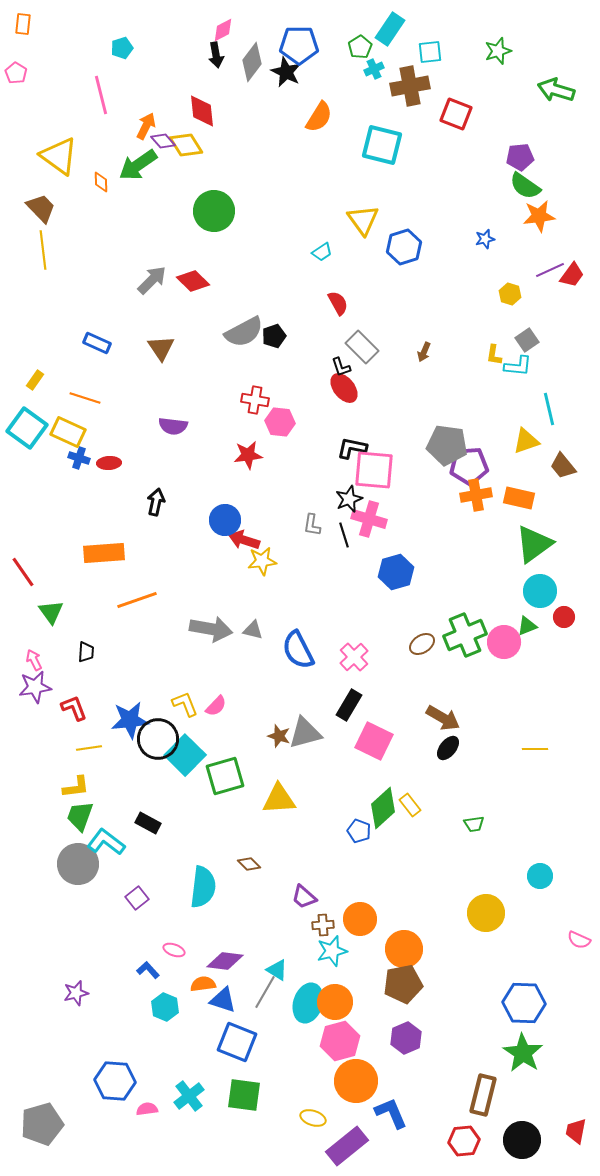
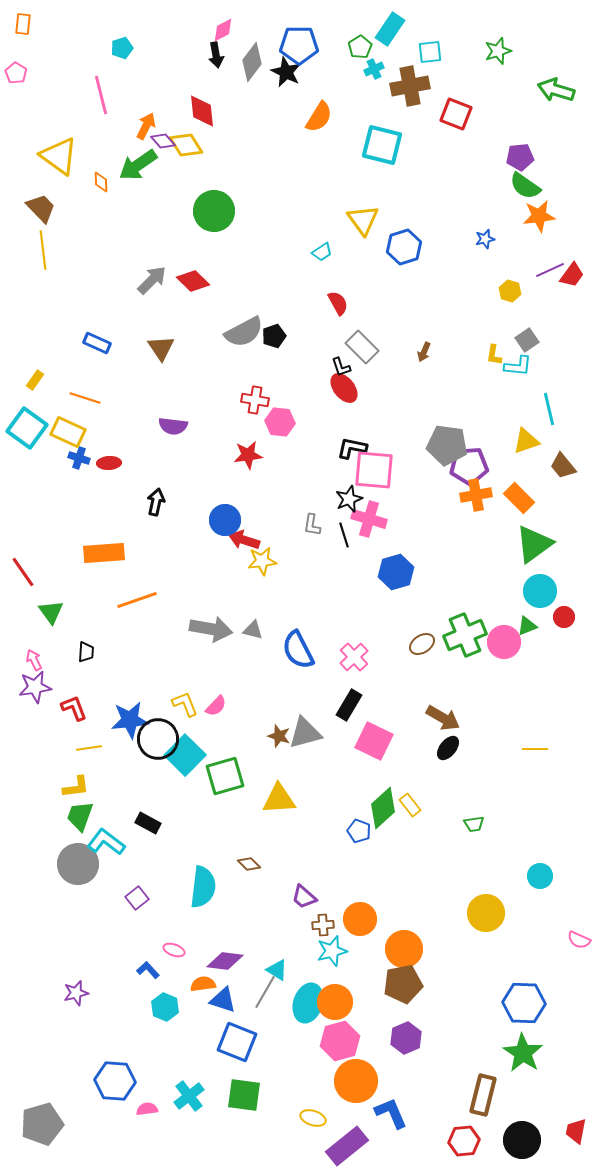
yellow hexagon at (510, 294): moved 3 px up
orange rectangle at (519, 498): rotated 32 degrees clockwise
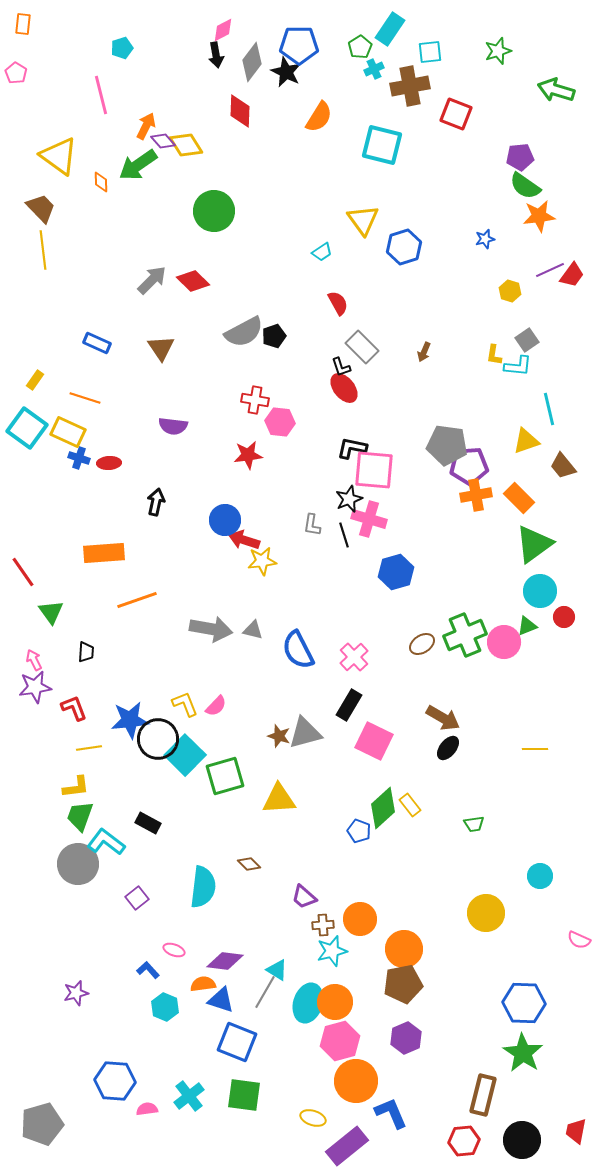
red diamond at (202, 111): moved 38 px right; rotated 8 degrees clockwise
blue triangle at (223, 1000): moved 2 px left
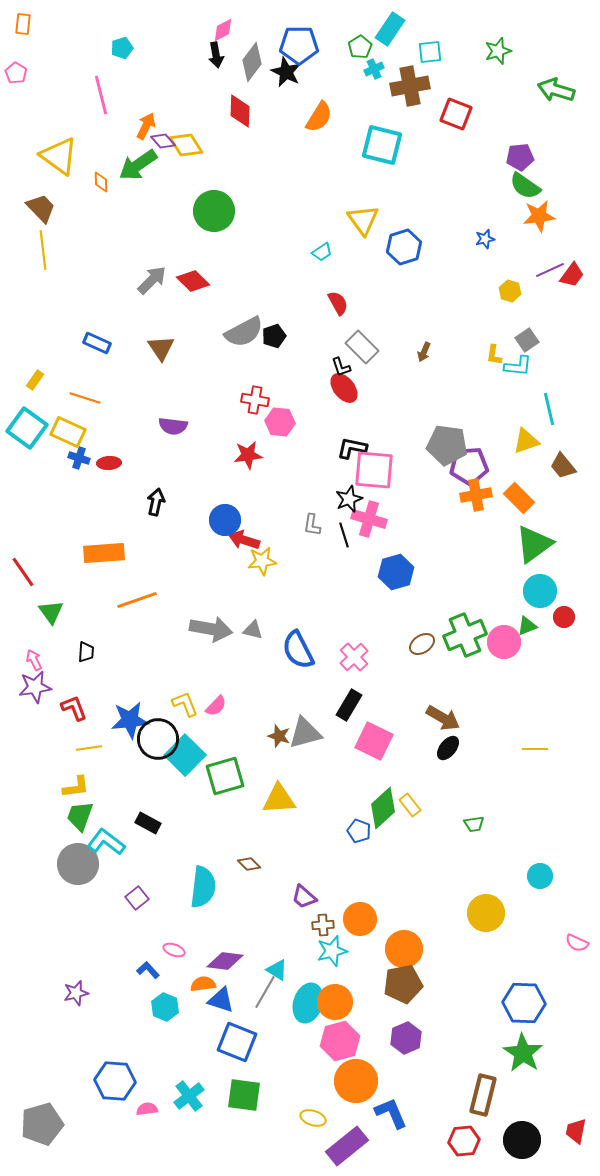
pink semicircle at (579, 940): moved 2 px left, 3 px down
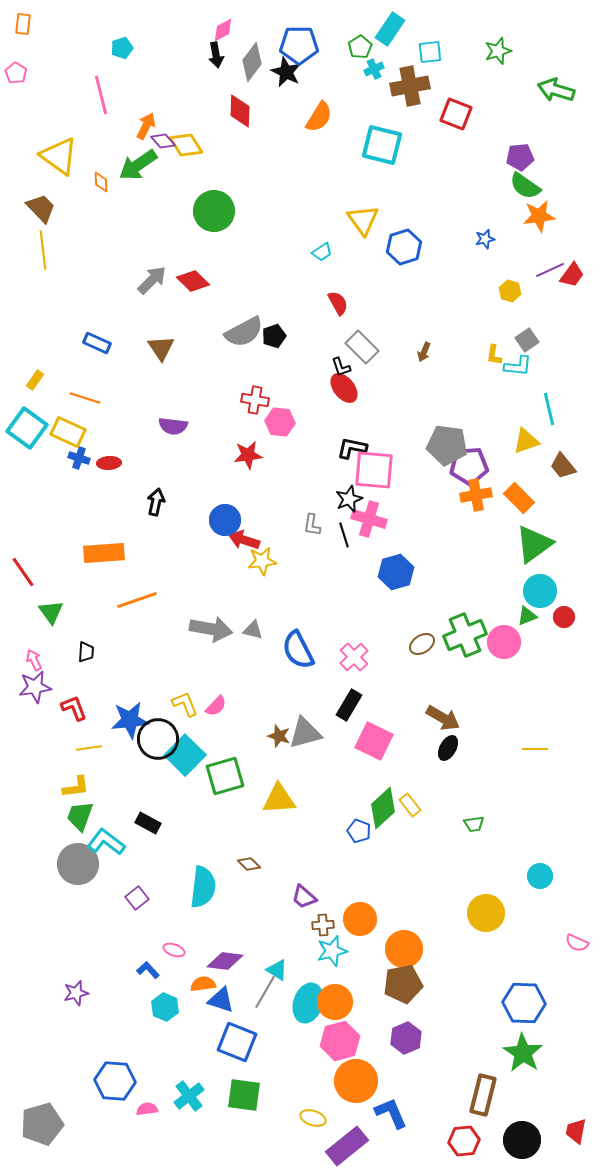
green triangle at (527, 626): moved 10 px up
black ellipse at (448, 748): rotated 10 degrees counterclockwise
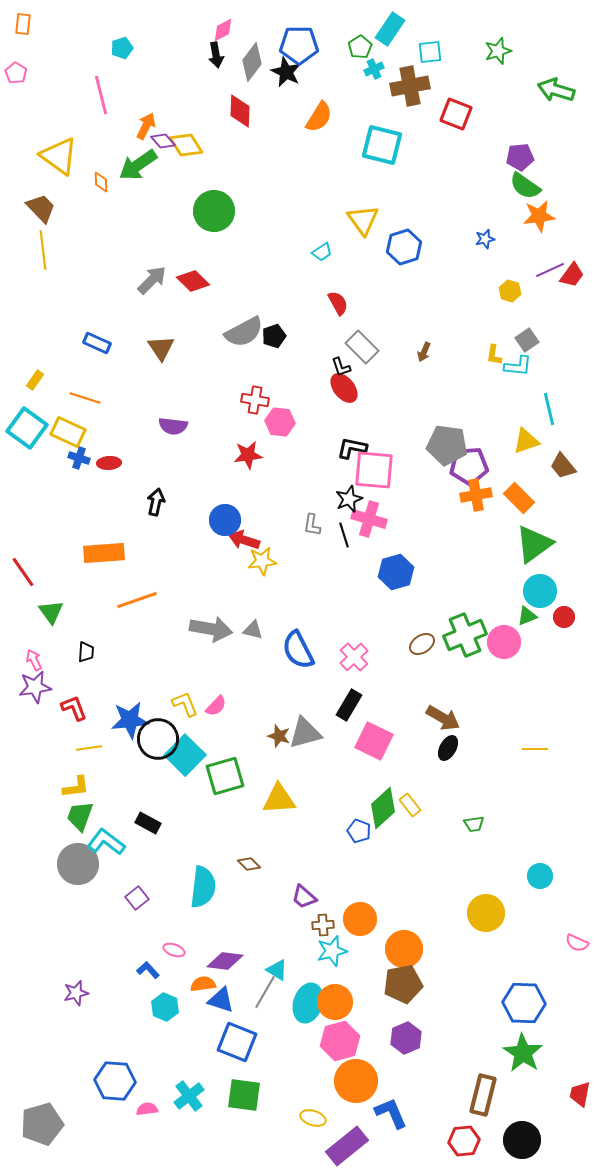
red trapezoid at (576, 1131): moved 4 px right, 37 px up
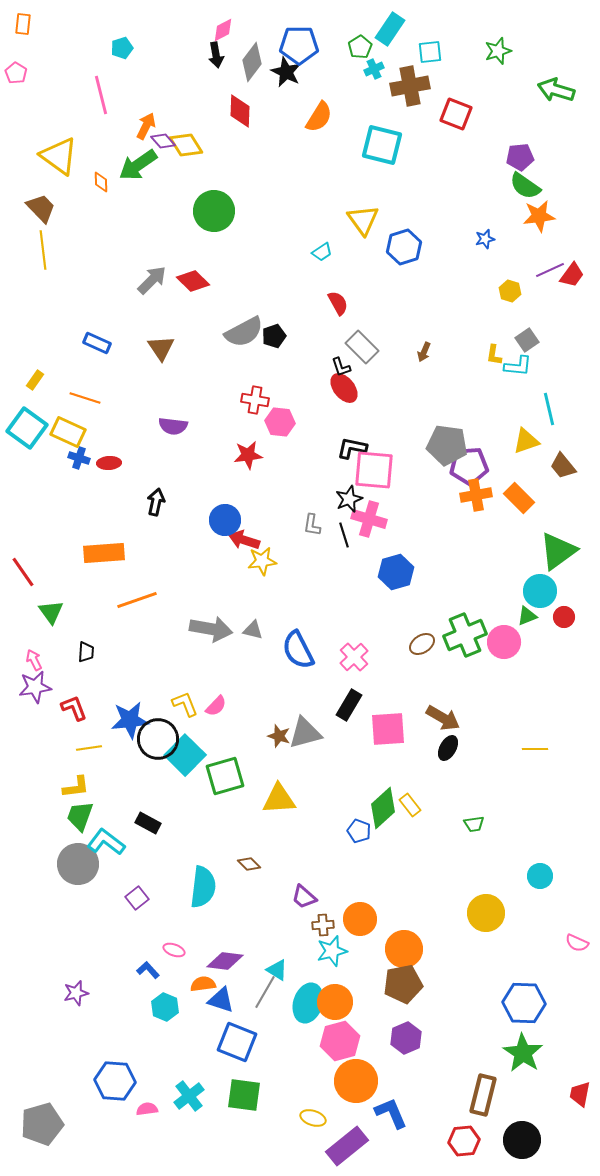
green triangle at (534, 544): moved 24 px right, 7 px down
pink square at (374, 741): moved 14 px right, 12 px up; rotated 30 degrees counterclockwise
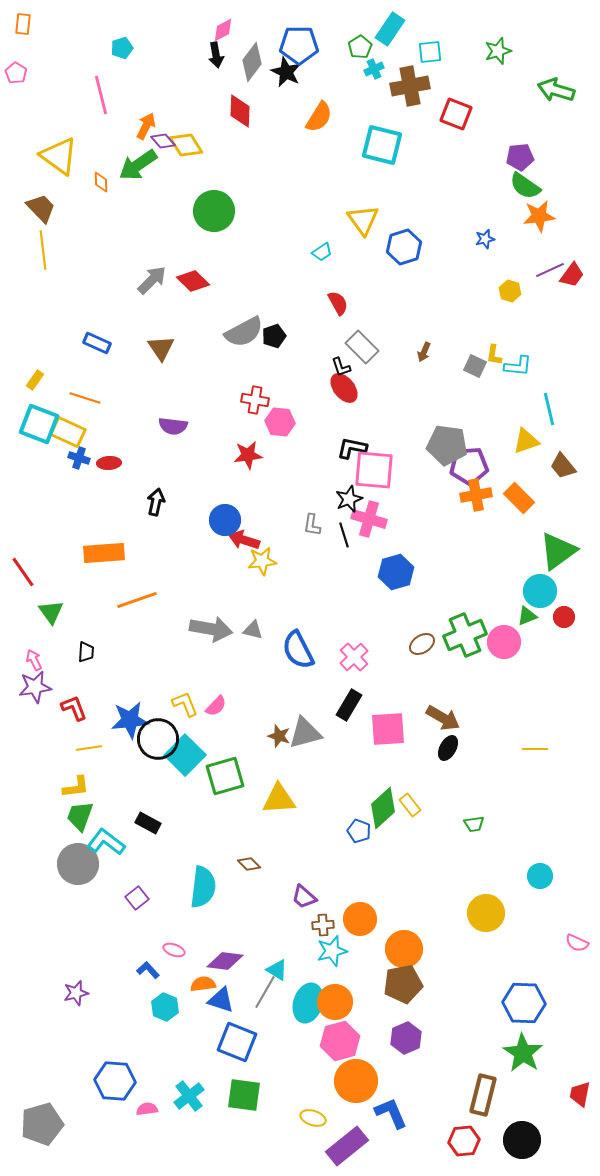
gray square at (527, 340): moved 52 px left, 26 px down; rotated 30 degrees counterclockwise
cyan square at (27, 428): moved 12 px right, 4 px up; rotated 15 degrees counterclockwise
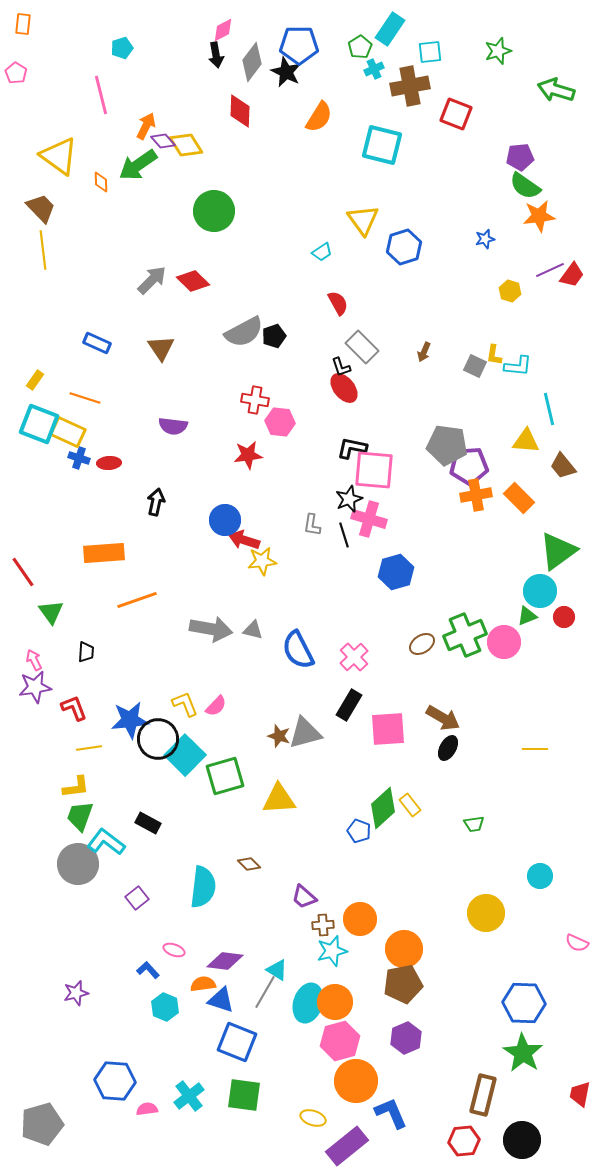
yellow triangle at (526, 441): rotated 24 degrees clockwise
